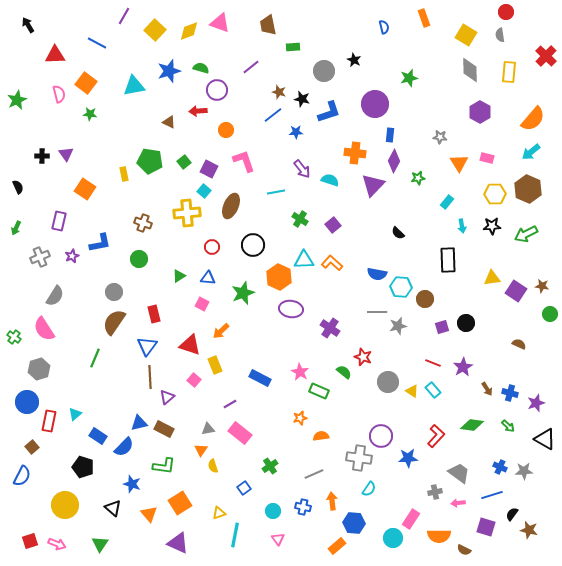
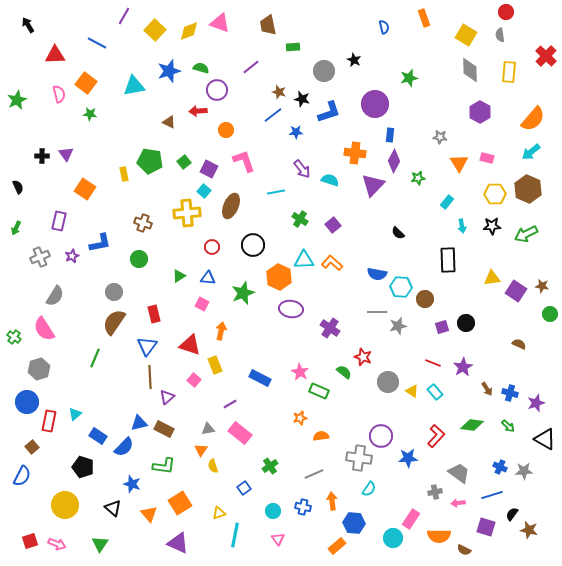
orange arrow at (221, 331): rotated 144 degrees clockwise
cyan rectangle at (433, 390): moved 2 px right, 2 px down
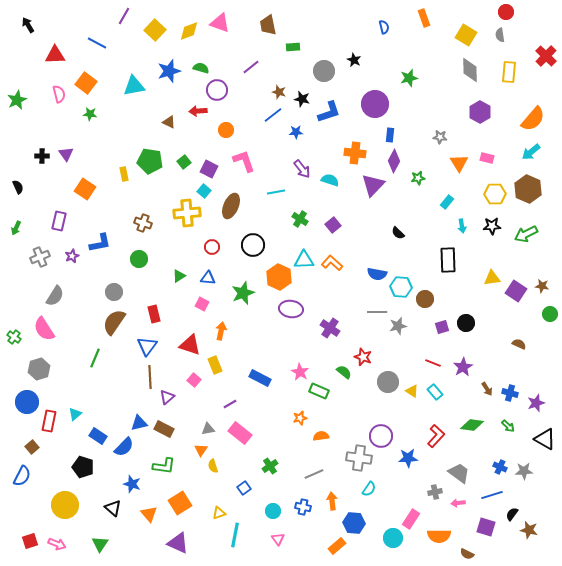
brown semicircle at (464, 550): moved 3 px right, 4 px down
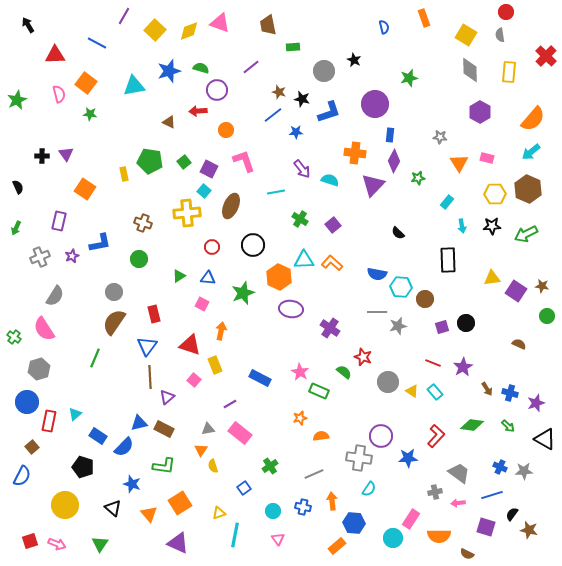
green circle at (550, 314): moved 3 px left, 2 px down
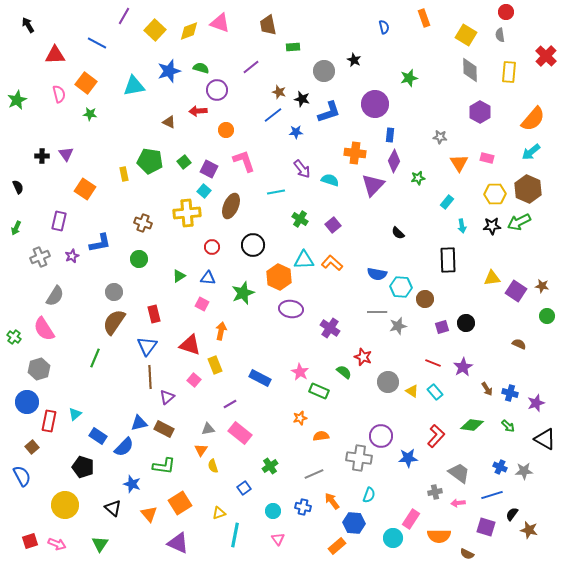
green arrow at (526, 234): moved 7 px left, 12 px up
blue semicircle at (22, 476): rotated 55 degrees counterclockwise
cyan semicircle at (369, 489): moved 6 px down; rotated 14 degrees counterclockwise
orange arrow at (332, 501): rotated 30 degrees counterclockwise
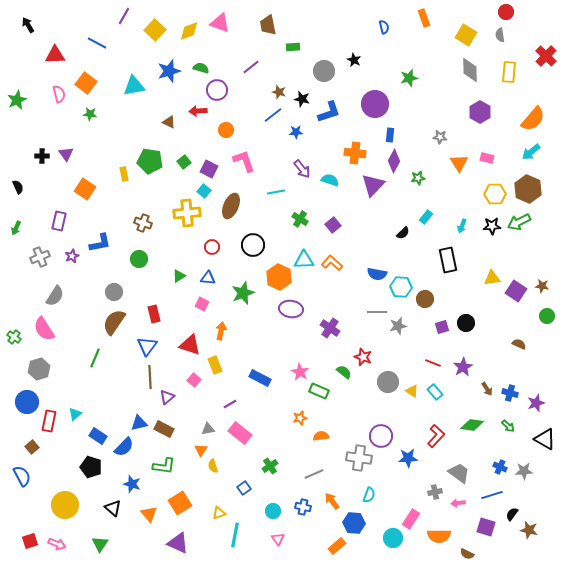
cyan rectangle at (447, 202): moved 21 px left, 15 px down
cyan arrow at (462, 226): rotated 32 degrees clockwise
black semicircle at (398, 233): moved 5 px right; rotated 88 degrees counterclockwise
black rectangle at (448, 260): rotated 10 degrees counterclockwise
black pentagon at (83, 467): moved 8 px right
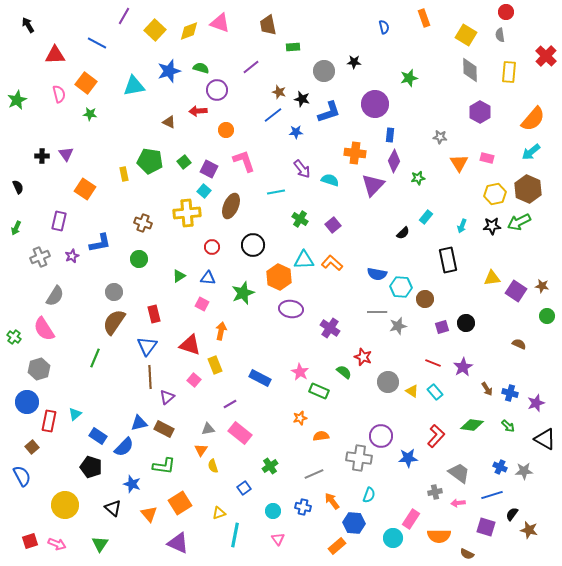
black star at (354, 60): moved 2 px down; rotated 24 degrees counterclockwise
yellow hexagon at (495, 194): rotated 10 degrees counterclockwise
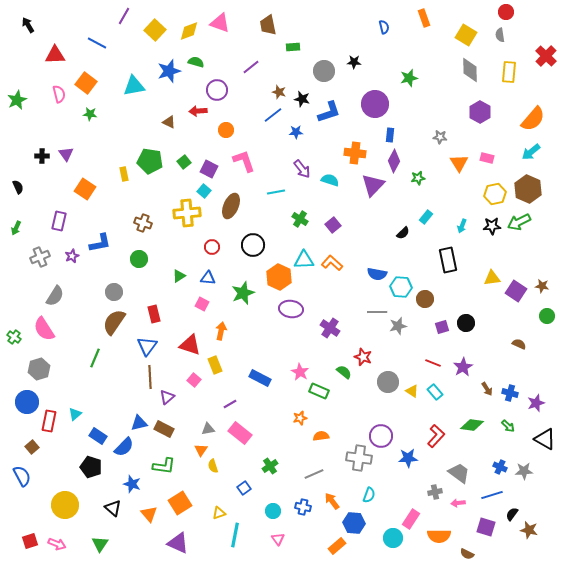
green semicircle at (201, 68): moved 5 px left, 6 px up
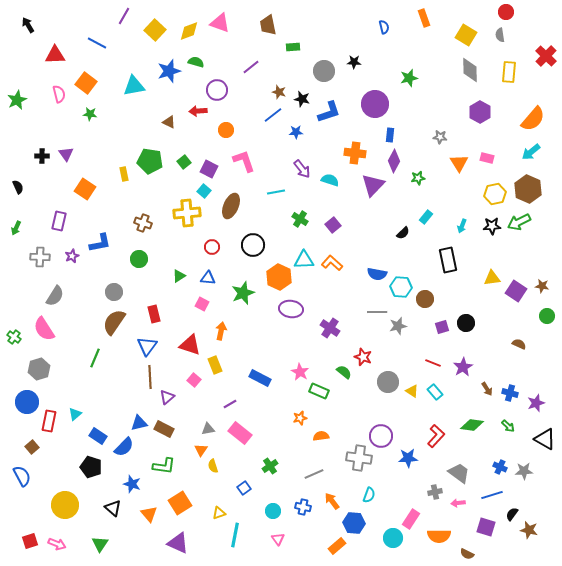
gray cross at (40, 257): rotated 24 degrees clockwise
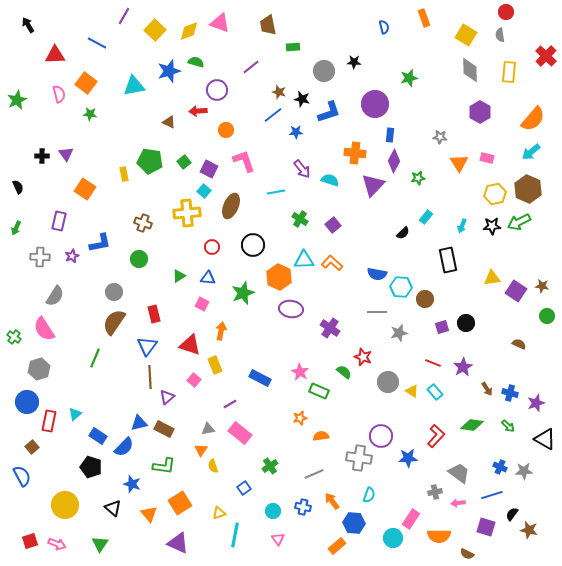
gray star at (398, 326): moved 1 px right, 7 px down
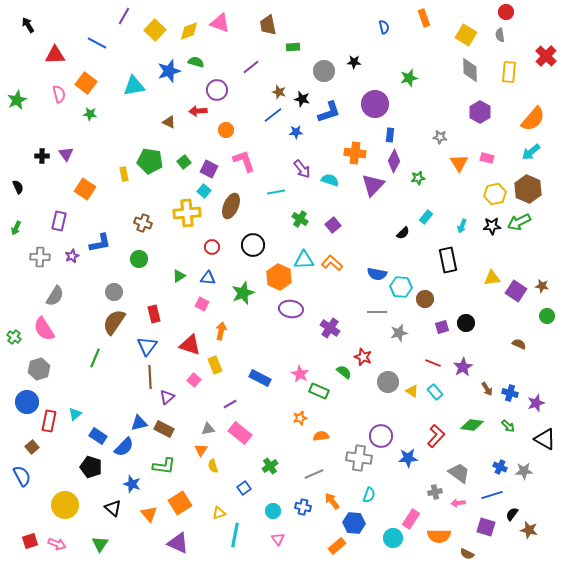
pink star at (300, 372): moved 2 px down
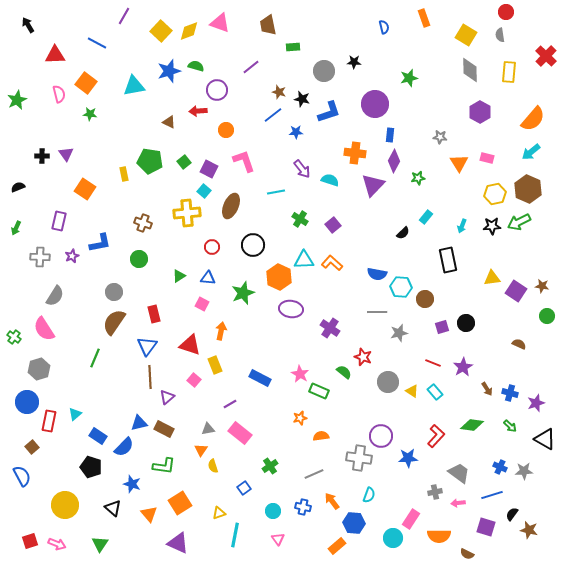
yellow square at (155, 30): moved 6 px right, 1 px down
green semicircle at (196, 62): moved 4 px down
black semicircle at (18, 187): rotated 88 degrees counterclockwise
green arrow at (508, 426): moved 2 px right
